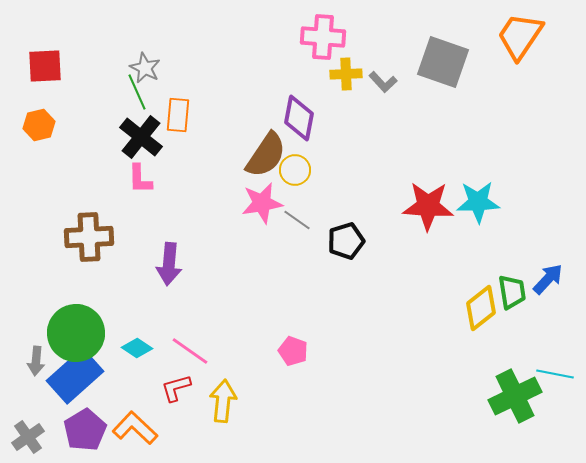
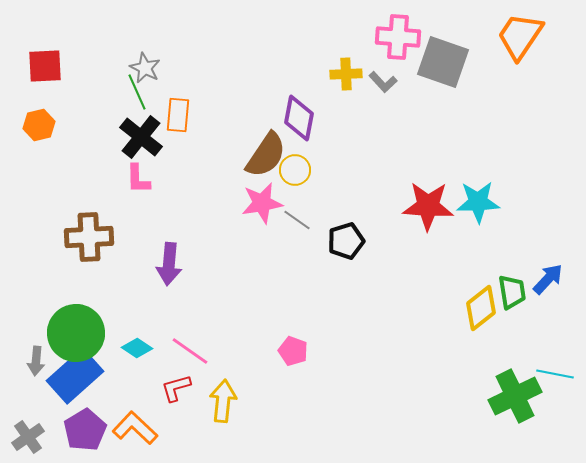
pink cross: moved 75 px right
pink L-shape: moved 2 px left
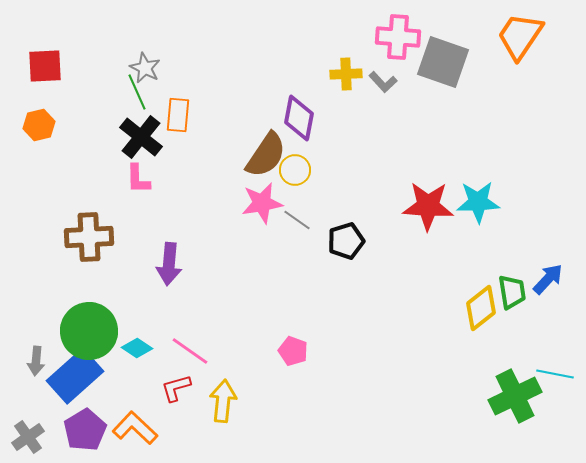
green circle: moved 13 px right, 2 px up
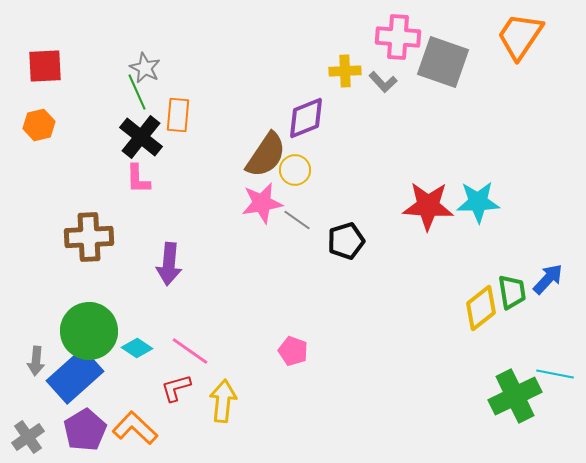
yellow cross: moved 1 px left, 3 px up
purple diamond: moved 7 px right; rotated 57 degrees clockwise
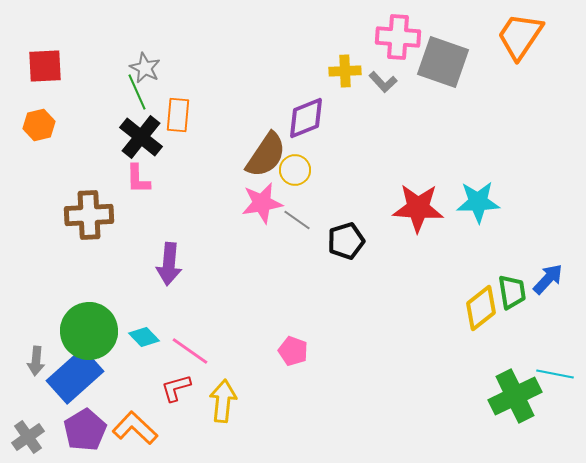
red star: moved 10 px left, 2 px down
brown cross: moved 22 px up
cyan diamond: moved 7 px right, 11 px up; rotated 12 degrees clockwise
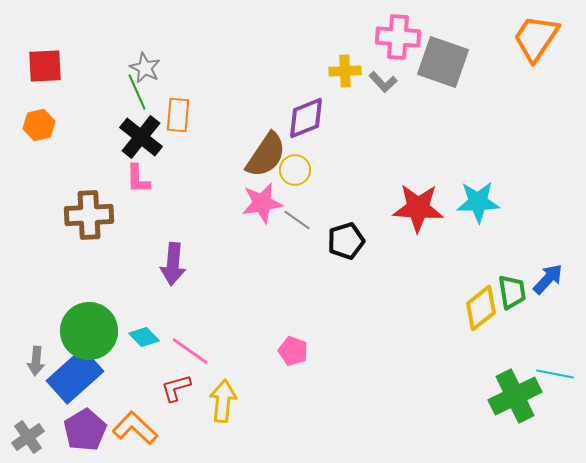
orange trapezoid: moved 16 px right, 2 px down
purple arrow: moved 4 px right
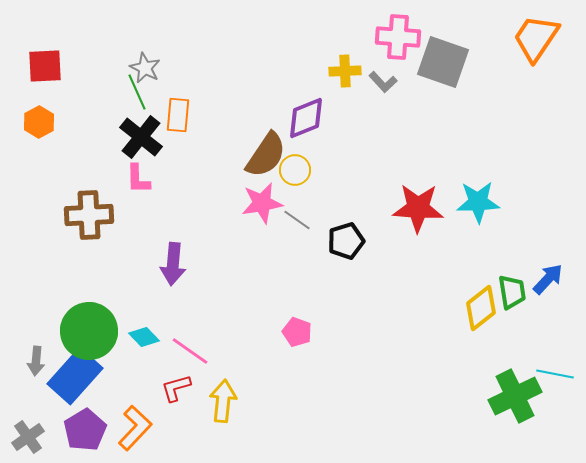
orange hexagon: moved 3 px up; rotated 16 degrees counterclockwise
pink pentagon: moved 4 px right, 19 px up
blue rectangle: rotated 6 degrees counterclockwise
orange L-shape: rotated 90 degrees clockwise
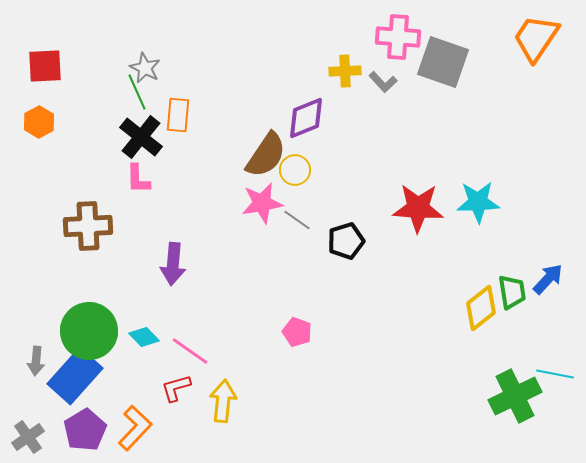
brown cross: moved 1 px left, 11 px down
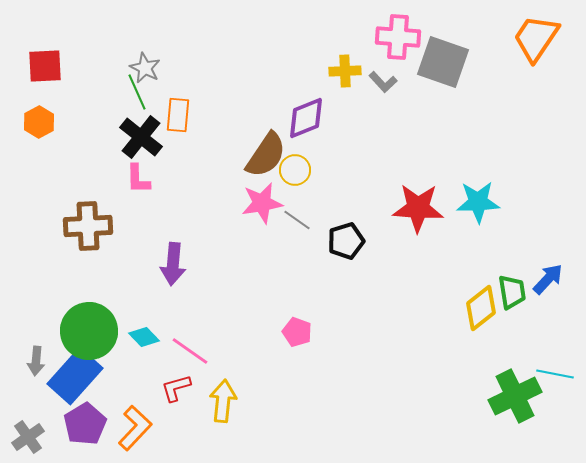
purple pentagon: moved 6 px up
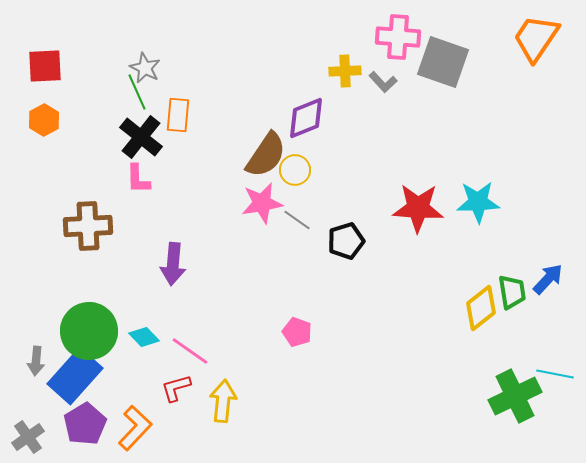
orange hexagon: moved 5 px right, 2 px up
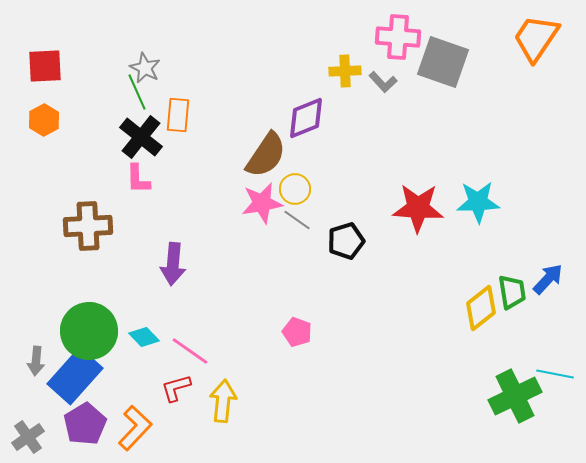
yellow circle: moved 19 px down
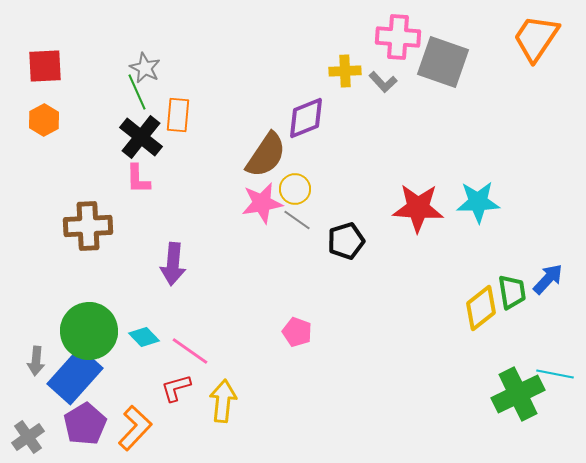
green cross: moved 3 px right, 2 px up
